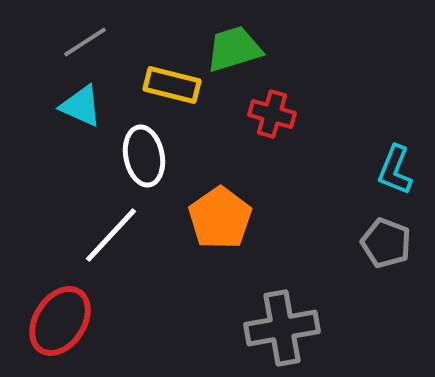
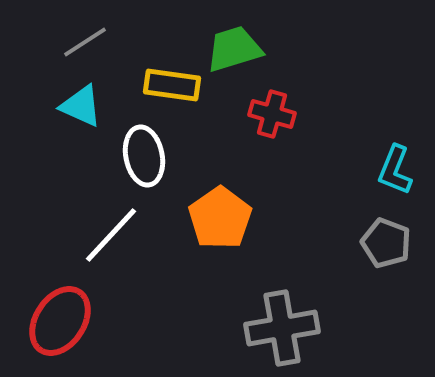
yellow rectangle: rotated 6 degrees counterclockwise
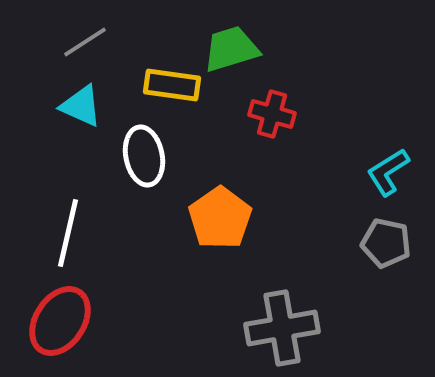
green trapezoid: moved 3 px left
cyan L-shape: moved 7 px left, 2 px down; rotated 36 degrees clockwise
white line: moved 43 px left, 2 px up; rotated 30 degrees counterclockwise
gray pentagon: rotated 9 degrees counterclockwise
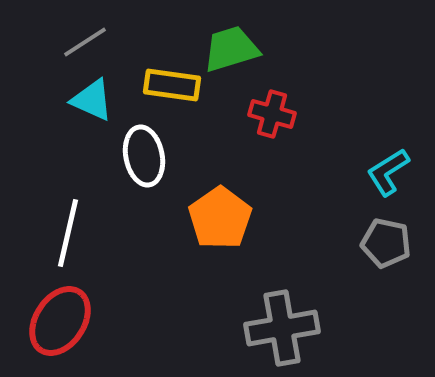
cyan triangle: moved 11 px right, 6 px up
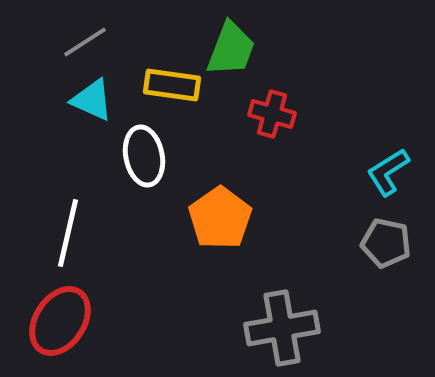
green trapezoid: rotated 128 degrees clockwise
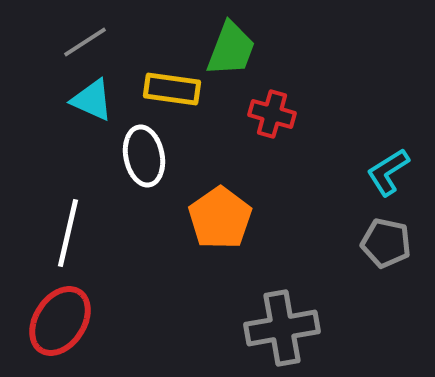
yellow rectangle: moved 4 px down
